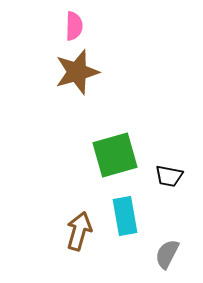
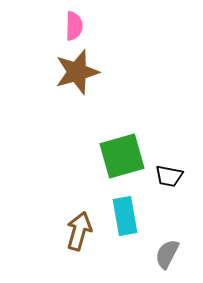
green square: moved 7 px right, 1 px down
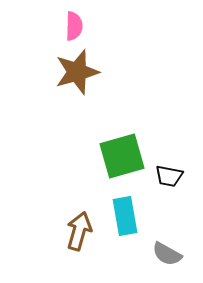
gray semicircle: rotated 88 degrees counterclockwise
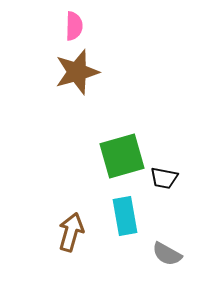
black trapezoid: moved 5 px left, 2 px down
brown arrow: moved 8 px left, 1 px down
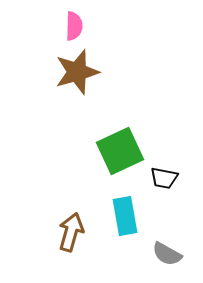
green square: moved 2 px left, 5 px up; rotated 9 degrees counterclockwise
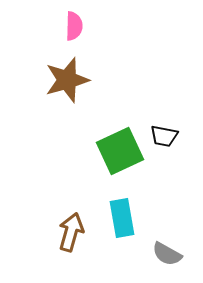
brown star: moved 10 px left, 8 px down
black trapezoid: moved 42 px up
cyan rectangle: moved 3 px left, 2 px down
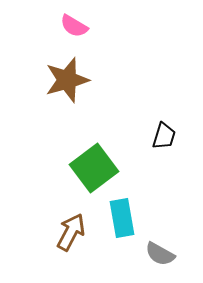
pink semicircle: rotated 120 degrees clockwise
black trapezoid: rotated 84 degrees counterclockwise
green square: moved 26 px left, 17 px down; rotated 12 degrees counterclockwise
brown arrow: rotated 12 degrees clockwise
gray semicircle: moved 7 px left
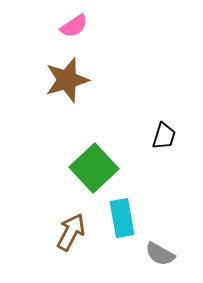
pink semicircle: rotated 64 degrees counterclockwise
green square: rotated 6 degrees counterclockwise
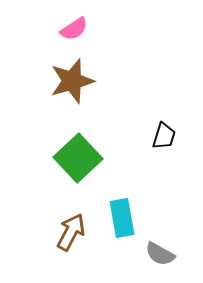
pink semicircle: moved 3 px down
brown star: moved 5 px right, 1 px down
green square: moved 16 px left, 10 px up
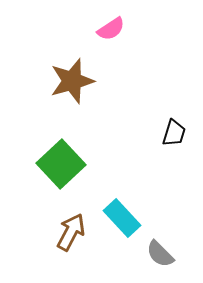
pink semicircle: moved 37 px right
black trapezoid: moved 10 px right, 3 px up
green square: moved 17 px left, 6 px down
cyan rectangle: rotated 33 degrees counterclockwise
gray semicircle: rotated 16 degrees clockwise
